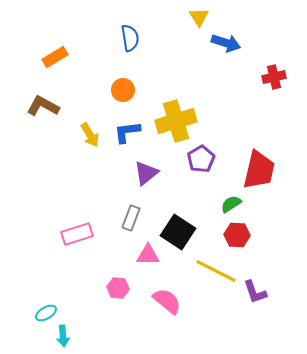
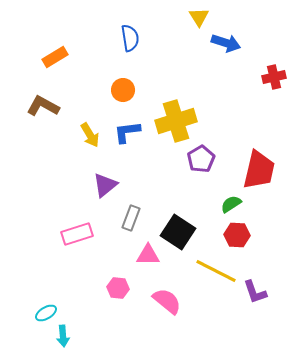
purple triangle: moved 41 px left, 12 px down
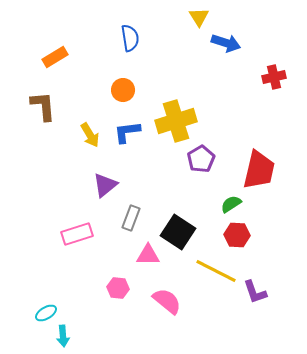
brown L-shape: rotated 56 degrees clockwise
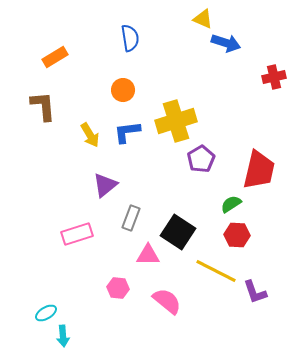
yellow triangle: moved 4 px right, 2 px down; rotated 35 degrees counterclockwise
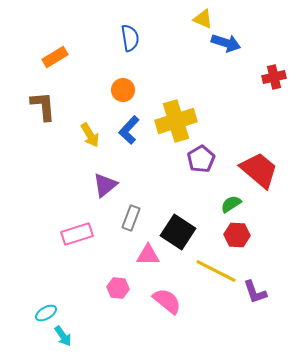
blue L-shape: moved 2 px right, 2 px up; rotated 40 degrees counterclockwise
red trapezoid: rotated 63 degrees counterclockwise
cyan arrow: rotated 30 degrees counterclockwise
